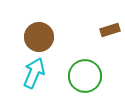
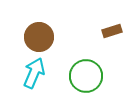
brown rectangle: moved 2 px right, 1 px down
green circle: moved 1 px right
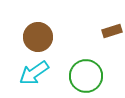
brown circle: moved 1 px left
cyan arrow: rotated 148 degrees counterclockwise
